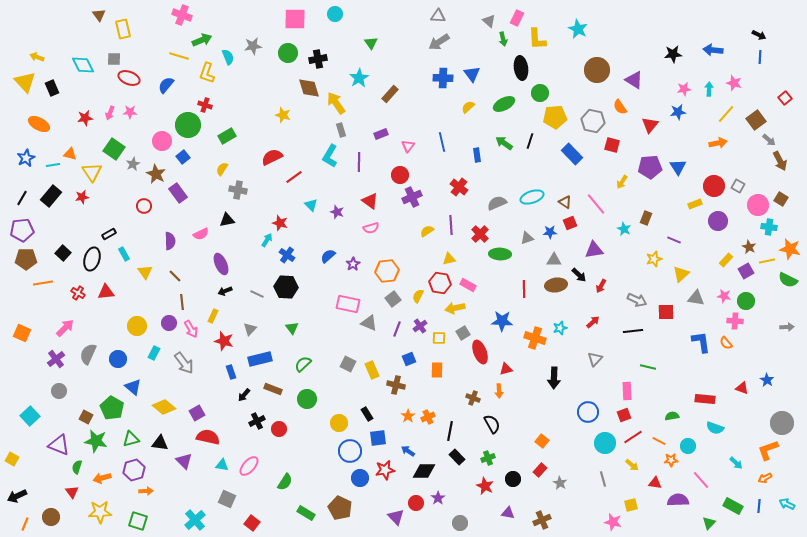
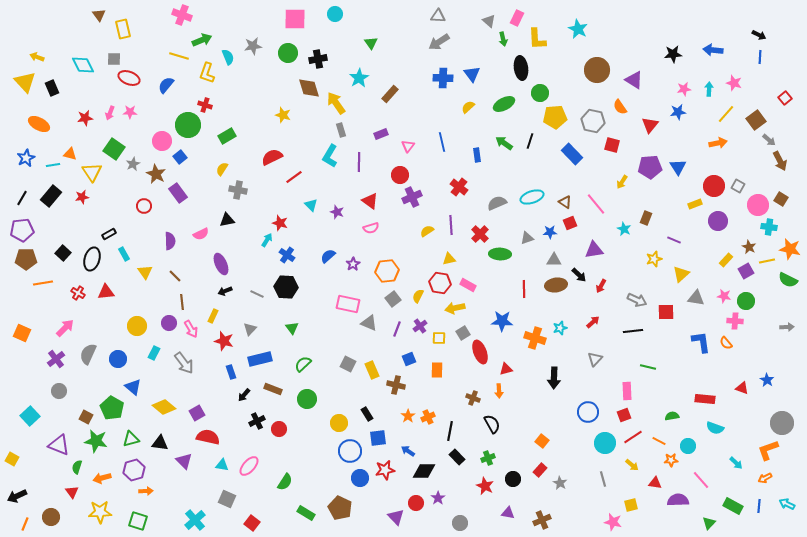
blue square at (183, 157): moved 3 px left
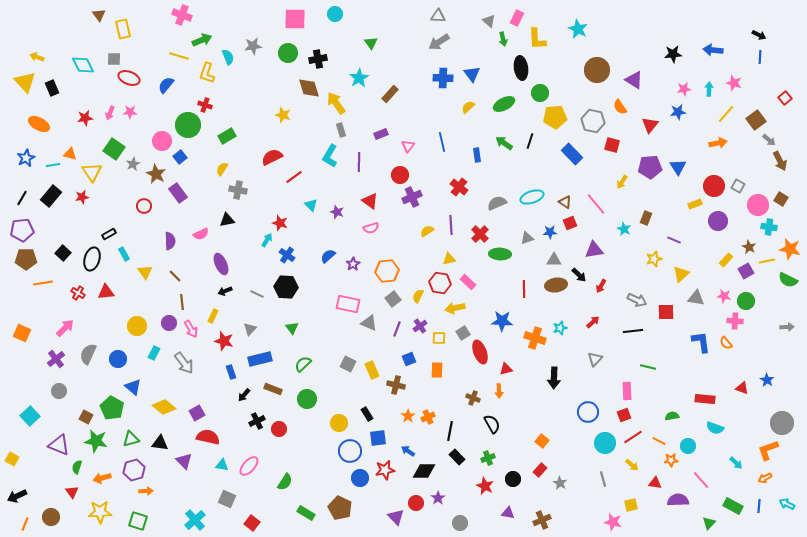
pink rectangle at (468, 285): moved 3 px up; rotated 14 degrees clockwise
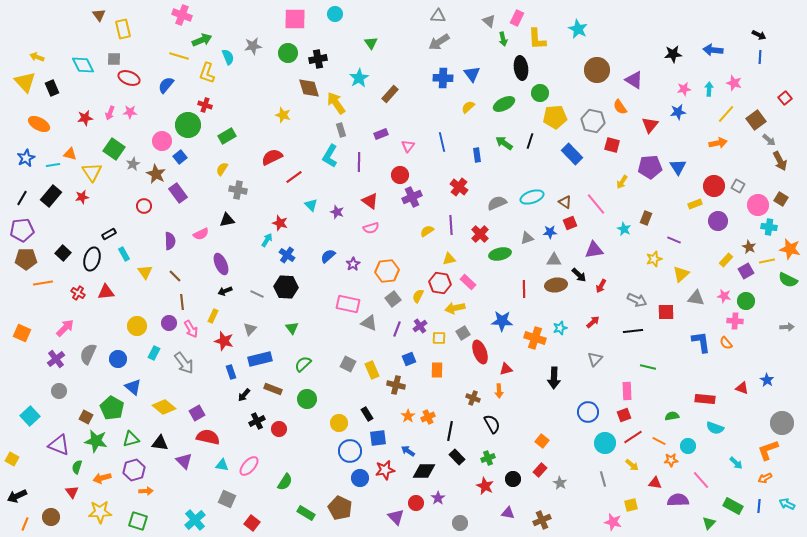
green ellipse at (500, 254): rotated 15 degrees counterclockwise
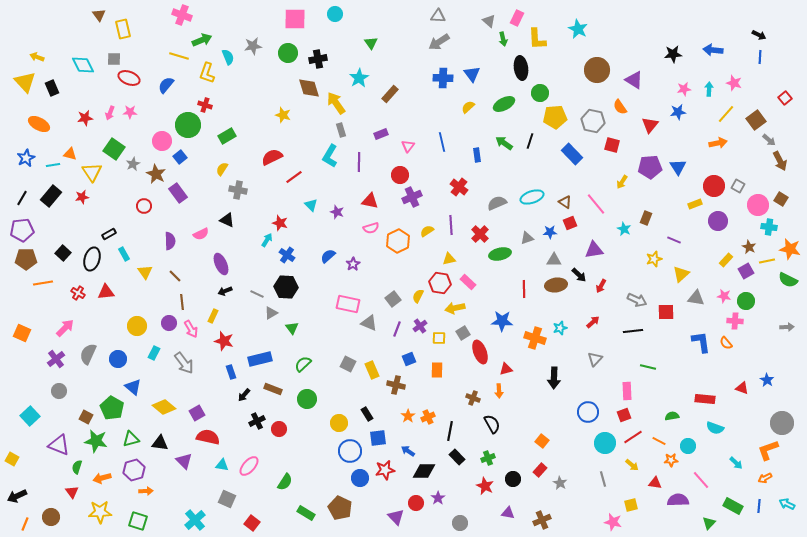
red triangle at (370, 201): rotated 24 degrees counterclockwise
black triangle at (227, 220): rotated 35 degrees clockwise
orange hexagon at (387, 271): moved 11 px right, 30 px up; rotated 20 degrees counterclockwise
gray triangle at (250, 329): moved 21 px right, 16 px up; rotated 16 degrees clockwise
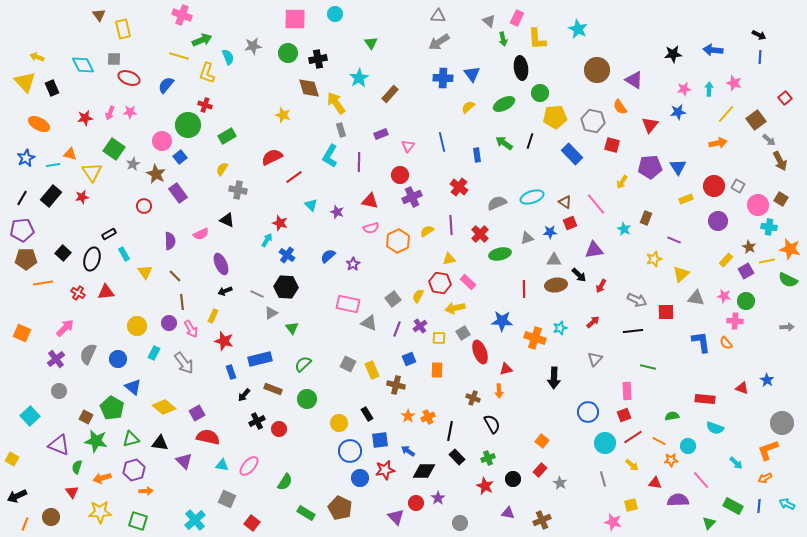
yellow rectangle at (695, 204): moved 9 px left, 5 px up
blue square at (378, 438): moved 2 px right, 2 px down
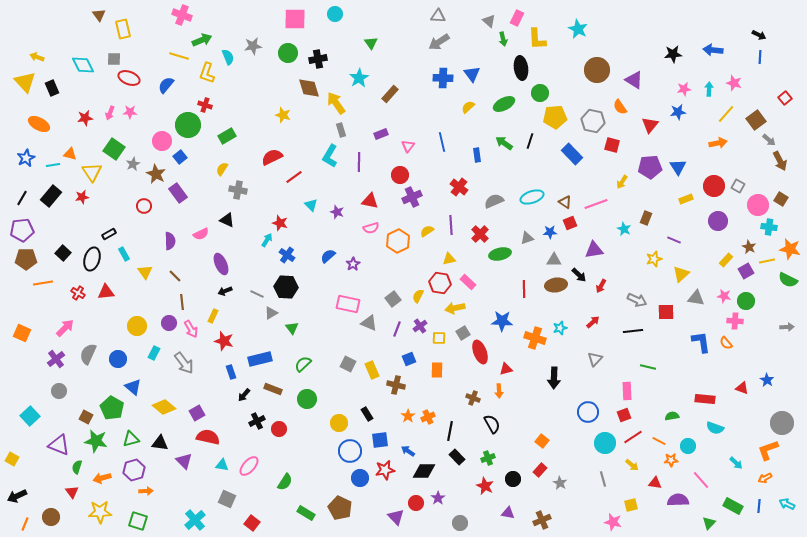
gray semicircle at (497, 203): moved 3 px left, 2 px up
pink line at (596, 204): rotated 70 degrees counterclockwise
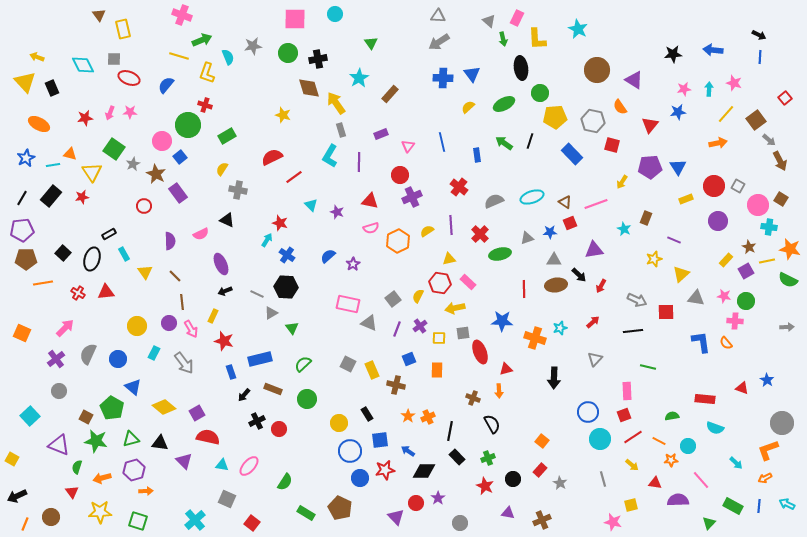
gray square at (463, 333): rotated 24 degrees clockwise
cyan circle at (605, 443): moved 5 px left, 4 px up
